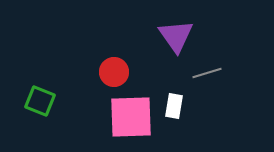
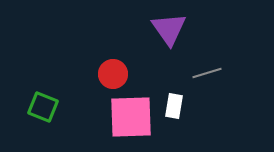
purple triangle: moved 7 px left, 7 px up
red circle: moved 1 px left, 2 px down
green square: moved 3 px right, 6 px down
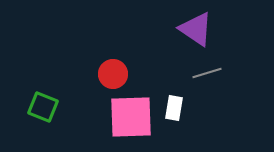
purple triangle: moved 27 px right; rotated 21 degrees counterclockwise
white rectangle: moved 2 px down
